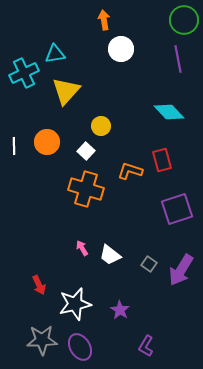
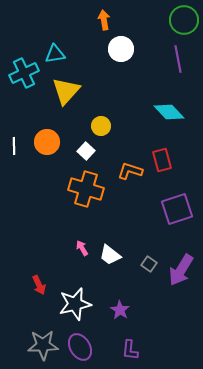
gray star: moved 1 px right, 5 px down
purple L-shape: moved 16 px left, 4 px down; rotated 25 degrees counterclockwise
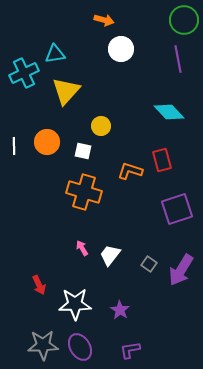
orange arrow: rotated 114 degrees clockwise
white square: moved 3 px left; rotated 30 degrees counterclockwise
orange cross: moved 2 px left, 3 px down
white trapezoid: rotated 90 degrees clockwise
white star: rotated 12 degrees clockwise
purple L-shape: rotated 75 degrees clockwise
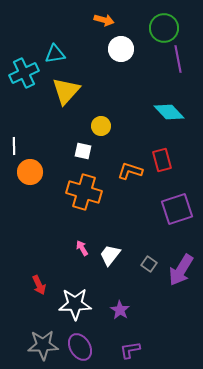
green circle: moved 20 px left, 8 px down
orange circle: moved 17 px left, 30 px down
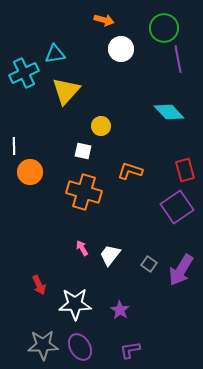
red rectangle: moved 23 px right, 10 px down
purple square: moved 2 px up; rotated 16 degrees counterclockwise
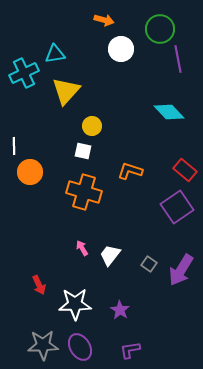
green circle: moved 4 px left, 1 px down
yellow circle: moved 9 px left
red rectangle: rotated 35 degrees counterclockwise
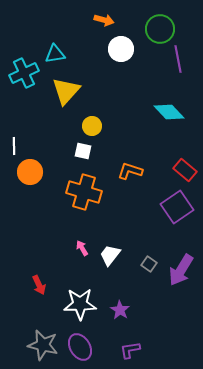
white star: moved 5 px right
gray star: rotated 16 degrees clockwise
